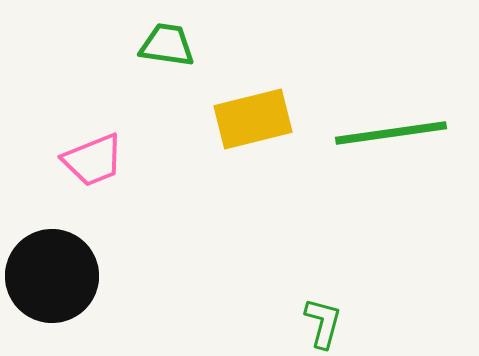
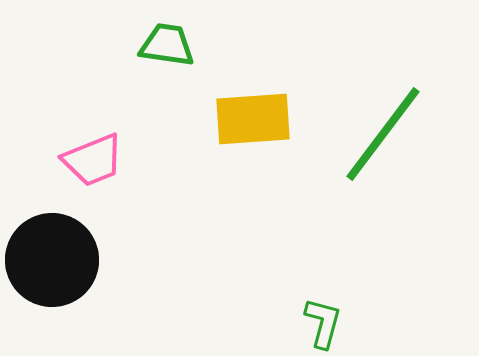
yellow rectangle: rotated 10 degrees clockwise
green line: moved 8 px left, 1 px down; rotated 45 degrees counterclockwise
black circle: moved 16 px up
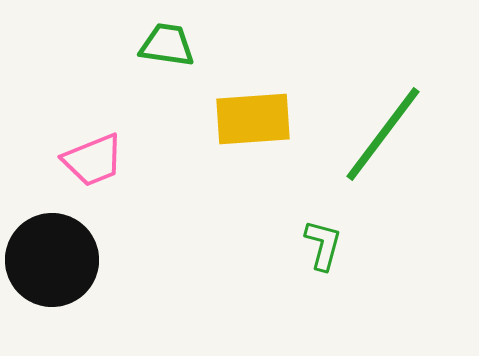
green L-shape: moved 78 px up
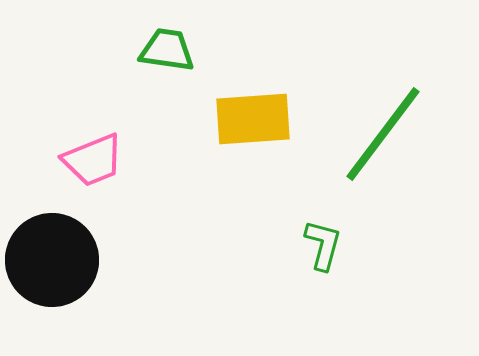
green trapezoid: moved 5 px down
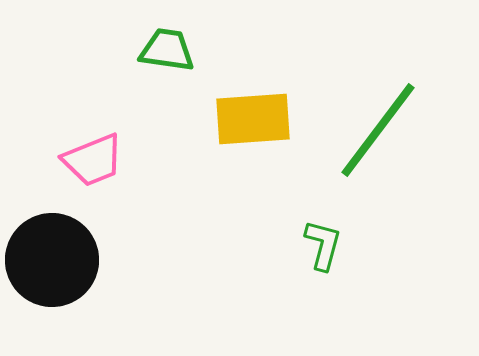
green line: moved 5 px left, 4 px up
